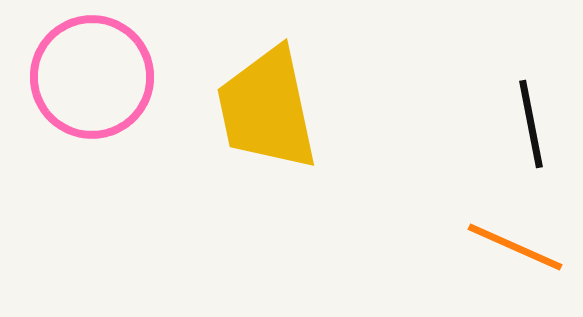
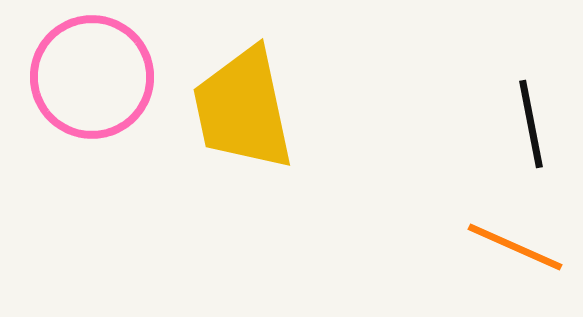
yellow trapezoid: moved 24 px left
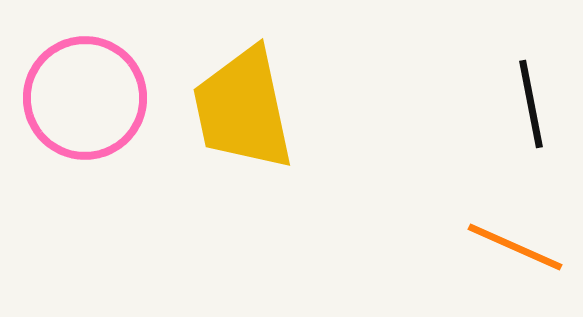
pink circle: moved 7 px left, 21 px down
black line: moved 20 px up
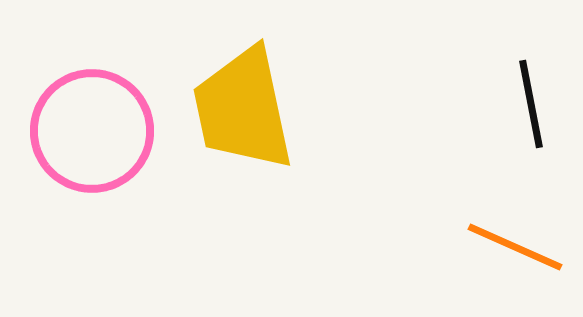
pink circle: moved 7 px right, 33 px down
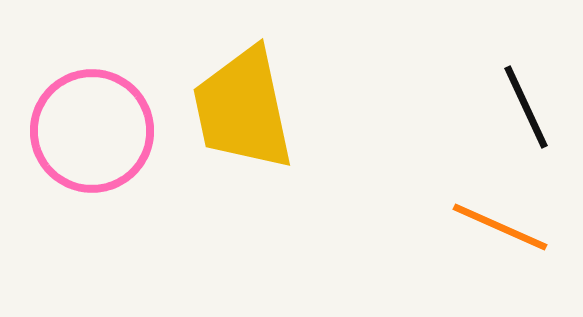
black line: moved 5 px left, 3 px down; rotated 14 degrees counterclockwise
orange line: moved 15 px left, 20 px up
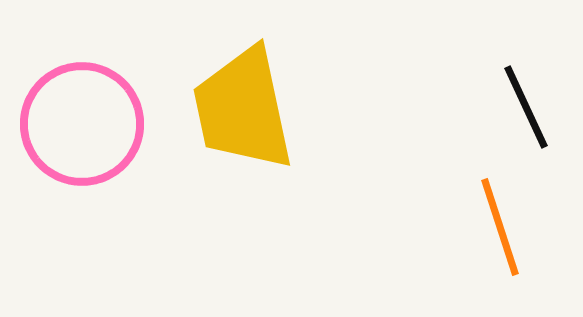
pink circle: moved 10 px left, 7 px up
orange line: rotated 48 degrees clockwise
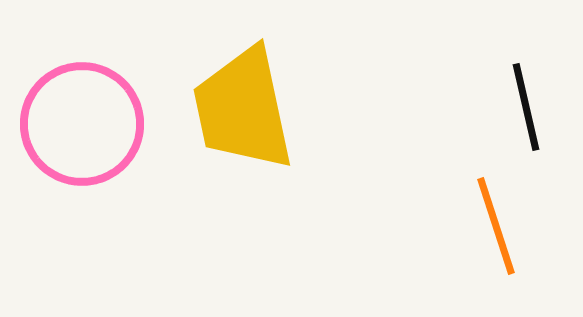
black line: rotated 12 degrees clockwise
orange line: moved 4 px left, 1 px up
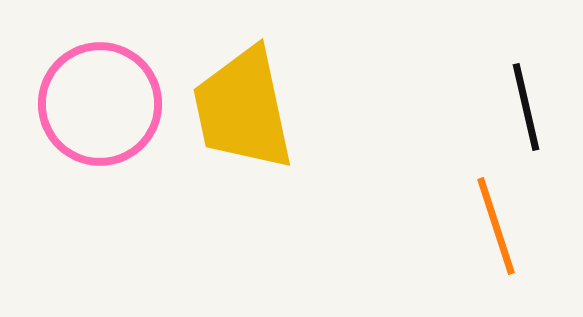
pink circle: moved 18 px right, 20 px up
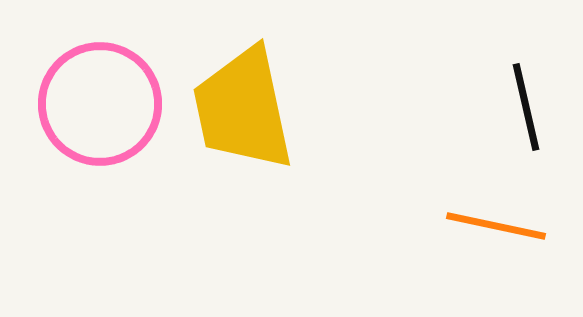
orange line: rotated 60 degrees counterclockwise
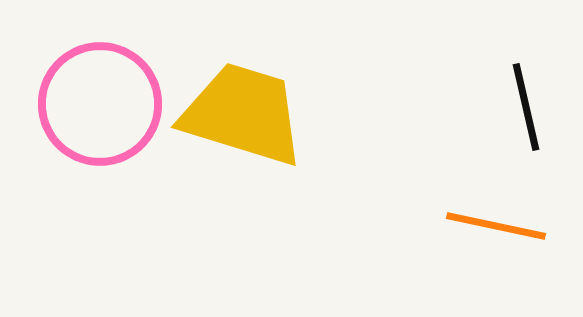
yellow trapezoid: moved 5 px down; rotated 119 degrees clockwise
